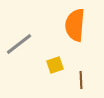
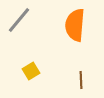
gray line: moved 24 px up; rotated 12 degrees counterclockwise
yellow square: moved 24 px left, 6 px down; rotated 12 degrees counterclockwise
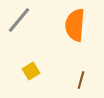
brown line: rotated 18 degrees clockwise
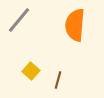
yellow square: rotated 18 degrees counterclockwise
brown line: moved 23 px left
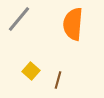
gray line: moved 1 px up
orange semicircle: moved 2 px left, 1 px up
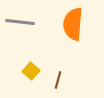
gray line: moved 1 px right, 3 px down; rotated 56 degrees clockwise
